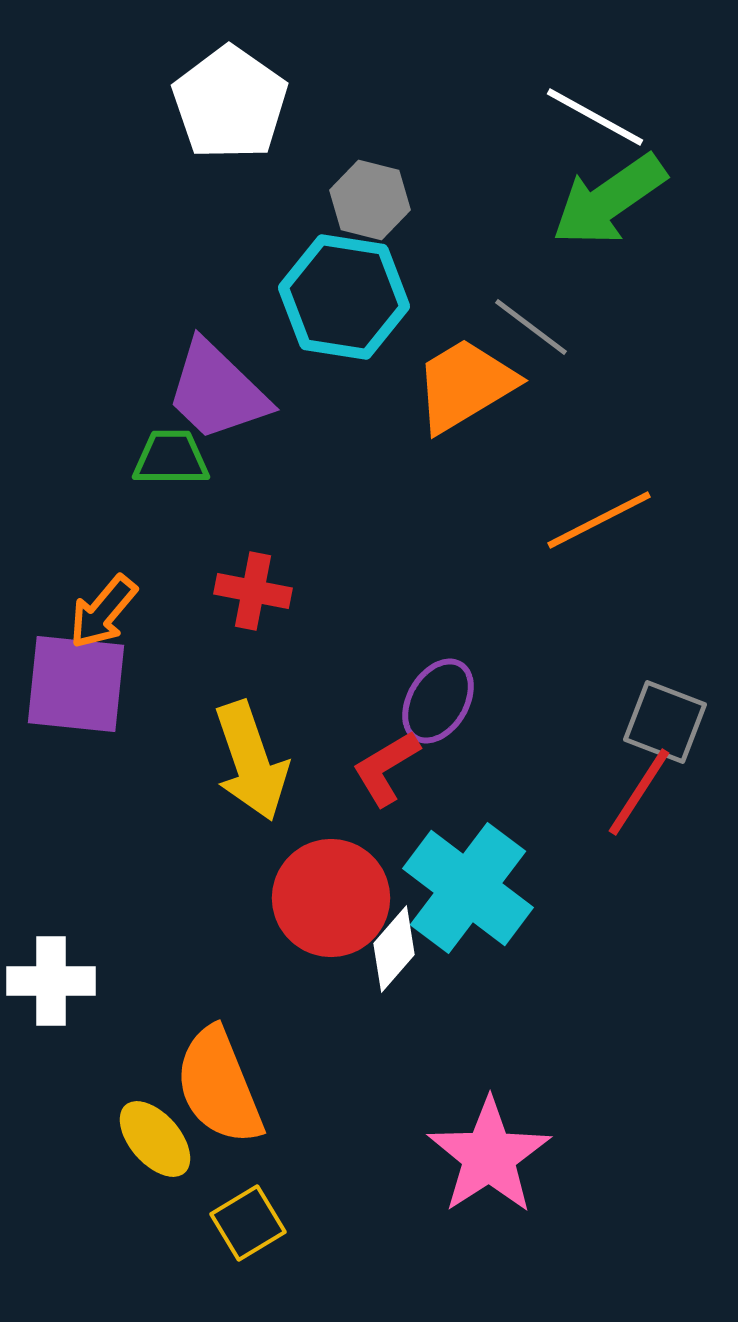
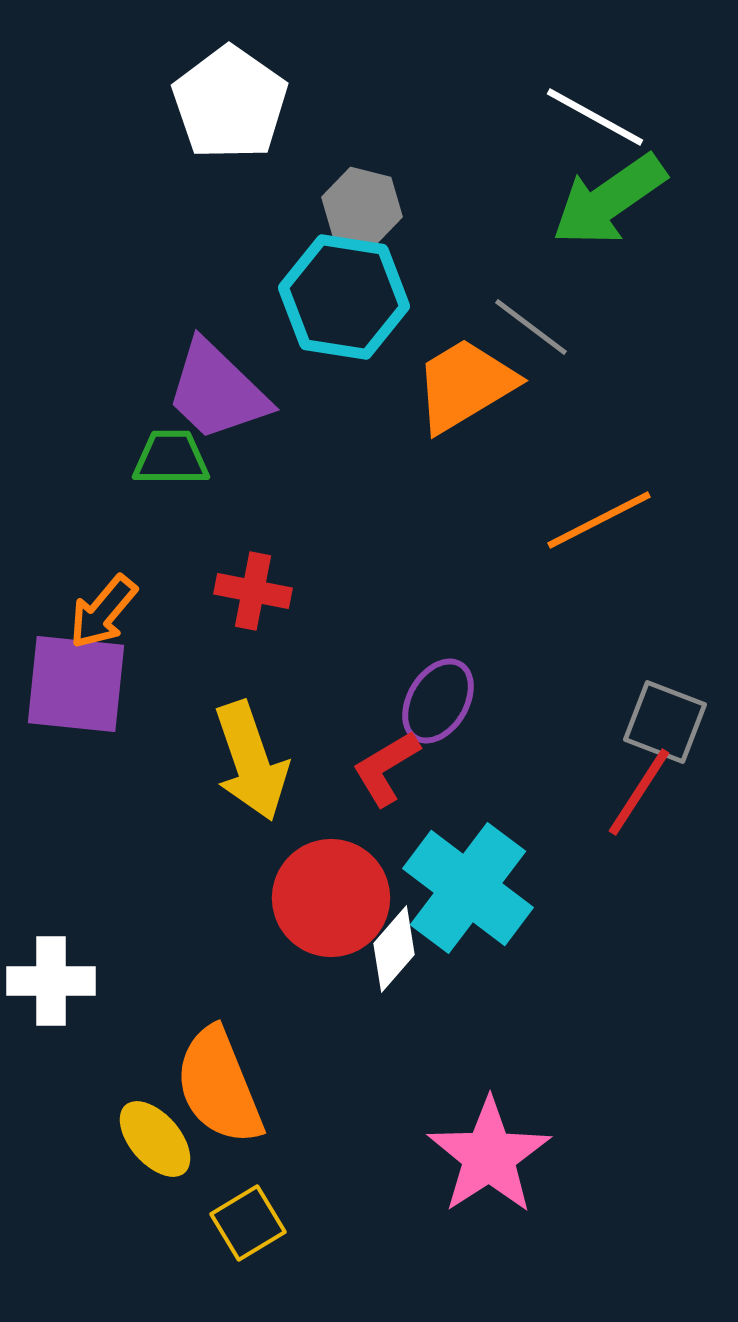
gray hexagon: moved 8 px left, 7 px down
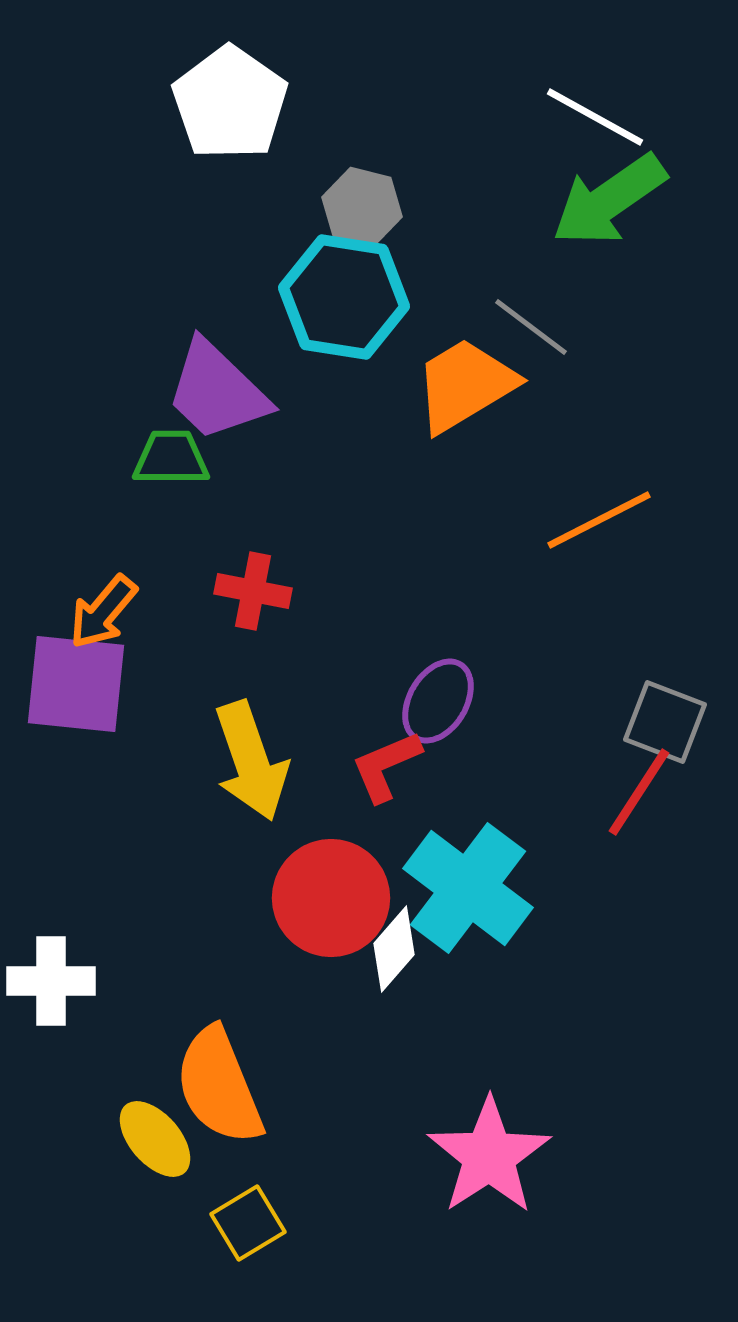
red L-shape: moved 2 px up; rotated 8 degrees clockwise
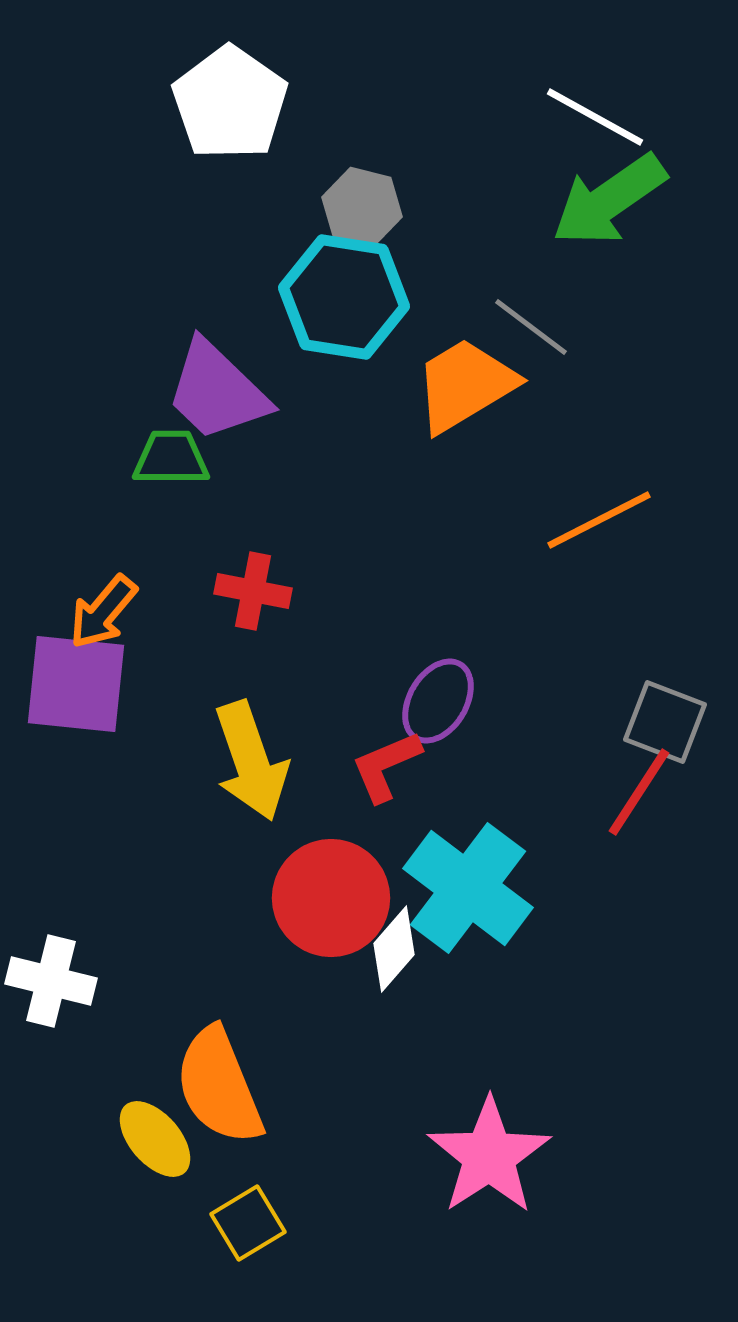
white cross: rotated 14 degrees clockwise
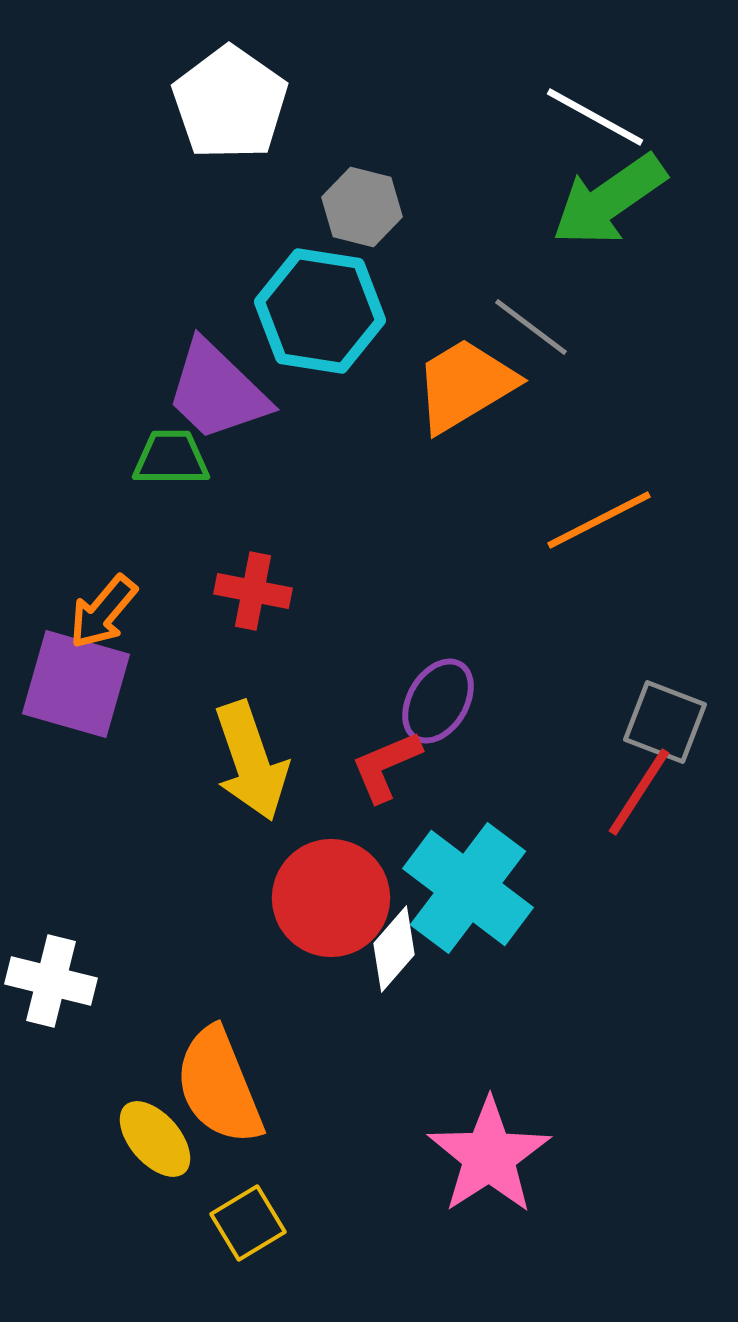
cyan hexagon: moved 24 px left, 14 px down
purple square: rotated 10 degrees clockwise
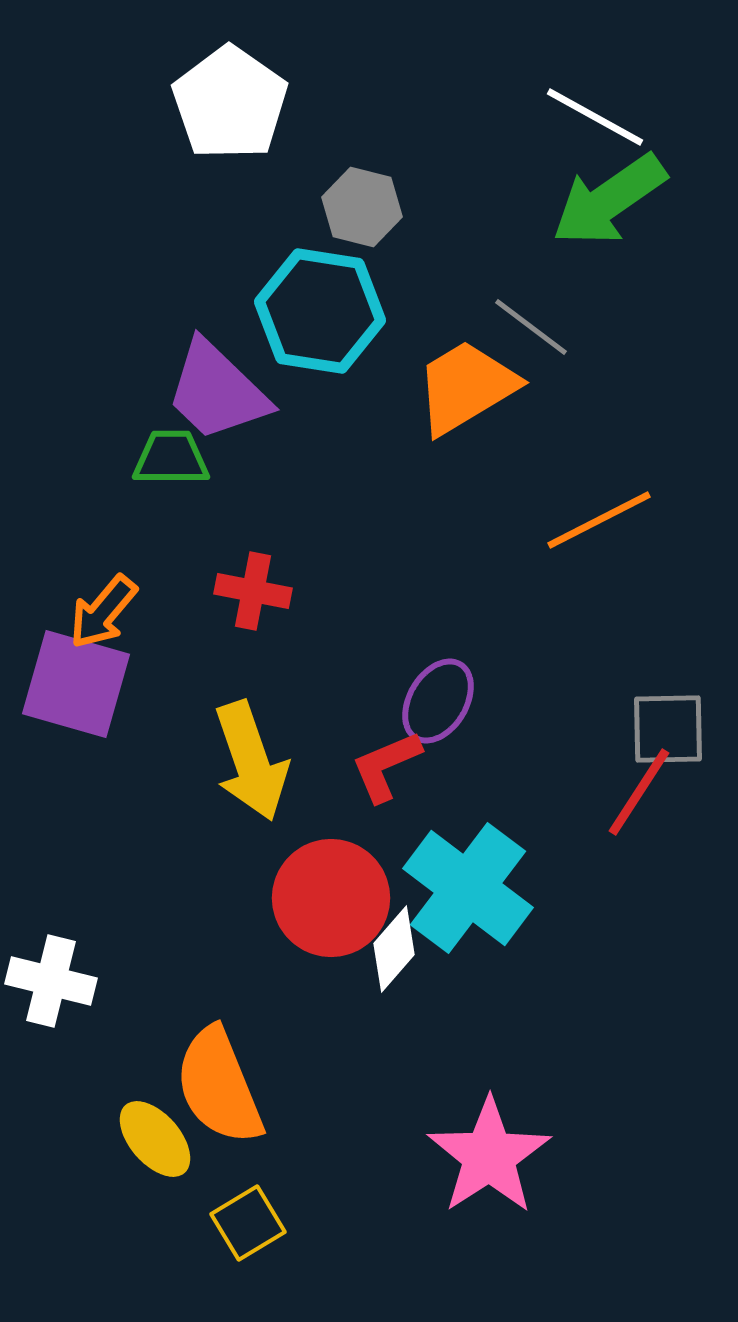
orange trapezoid: moved 1 px right, 2 px down
gray square: moved 3 px right, 7 px down; rotated 22 degrees counterclockwise
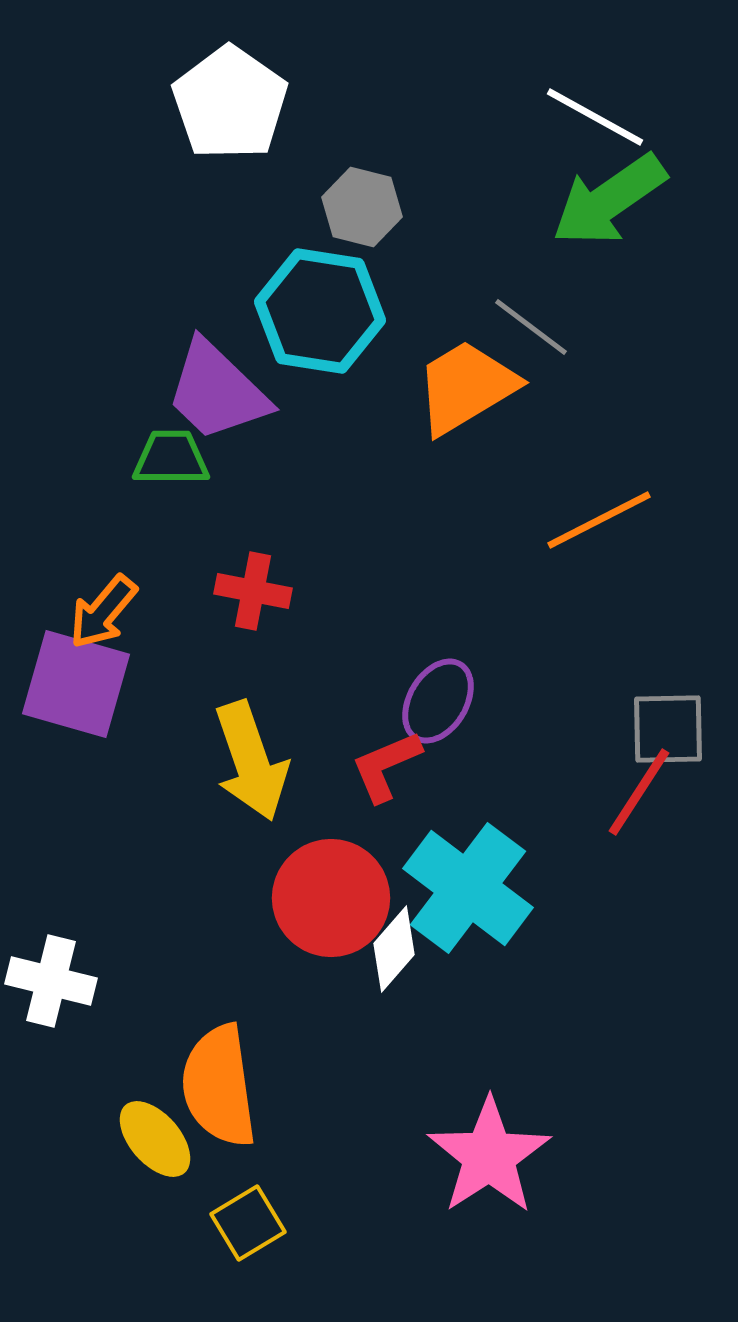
orange semicircle: rotated 14 degrees clockwise
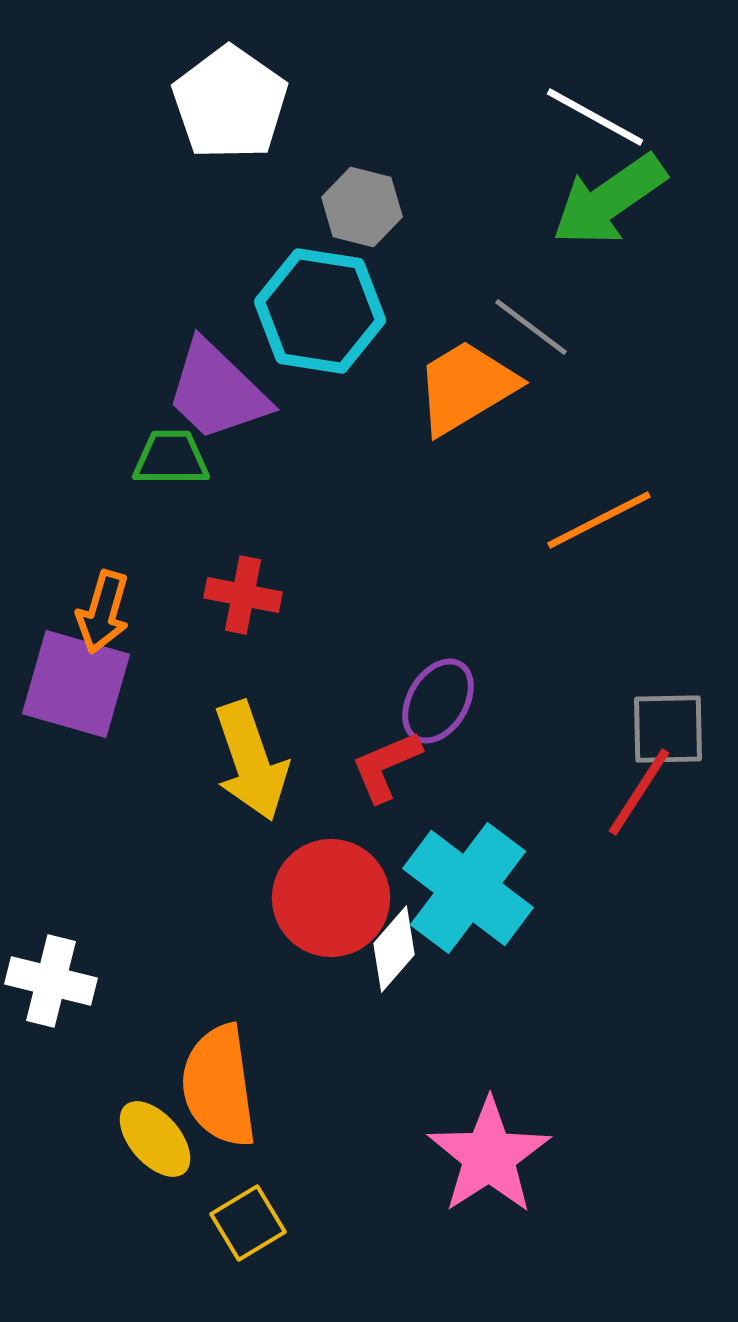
red cross: moved 10 px left, 4 px down
orange arrow: rotated 24 degrees counterclockwise
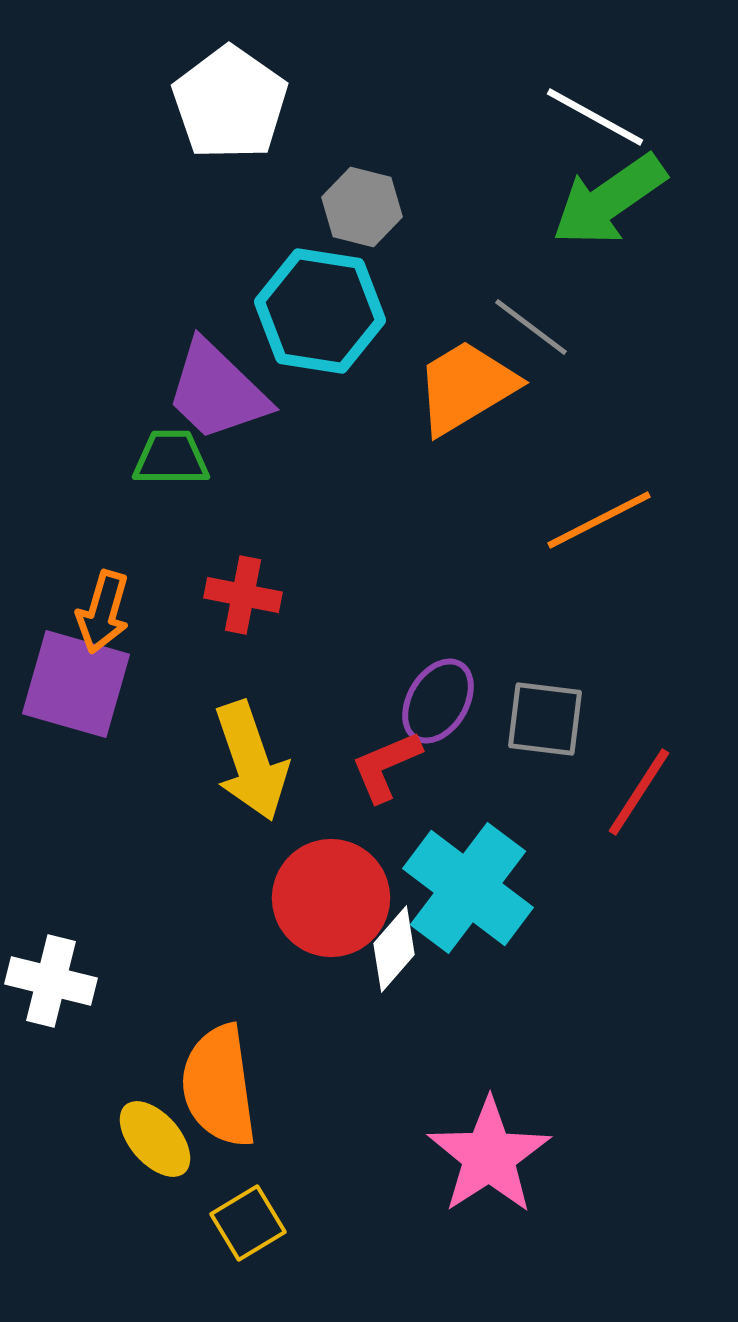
gray square: moved 123 px left, 10 px up; rotated 8 degrees clockwise
